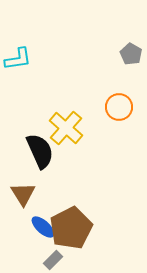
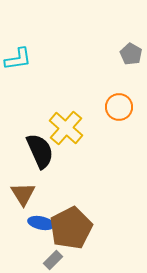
blue ellipse: moved 2 px left, 4 px up; rotated 30 degrees counterclockwise
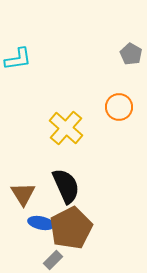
black semicircle: moved 26 px right, 35 px down
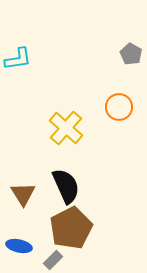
blue ellipse: moved 22 px left, 23 px down
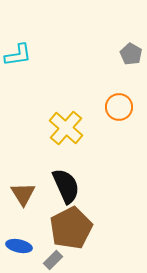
cyan L-shape: moved 4 px up
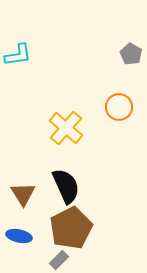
blue ellipse: moved 10 px up
gray rectangle: moved 6 px right
